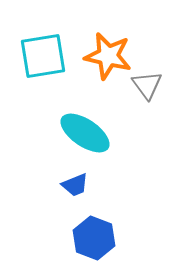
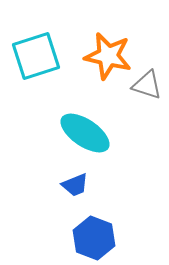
cyan square: moved 7 px left; rotated 9 degrees counterclockwise
gray triangle: rotated 36 degrees counterclockwise
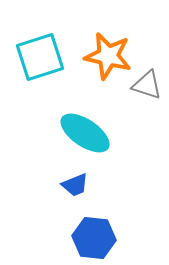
cyan square: moved 4 px right, 1 px down
blue hexagon: rotated 15 degrees counterclockwise
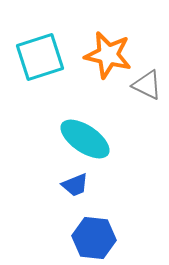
orange star: moved 1 px up
gray triangle: rotated 8 degrees clockwise
cyan ellipse: moved 6 px down
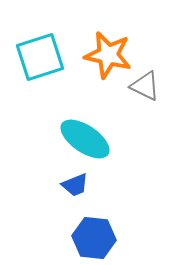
gray triangle: moved 2 px left, 1 px down
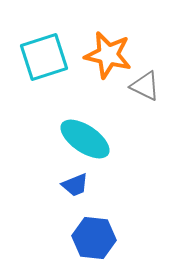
cyan square: moved 4 px right
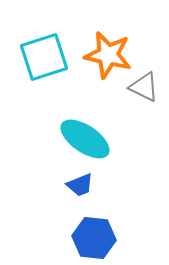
gray triangle: moved 1 px left, 1 px down
blue trapezoid: moved 5 px right
